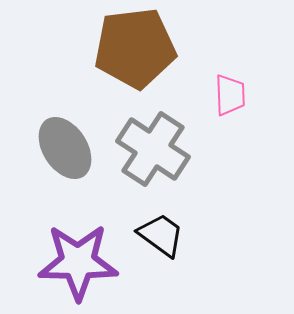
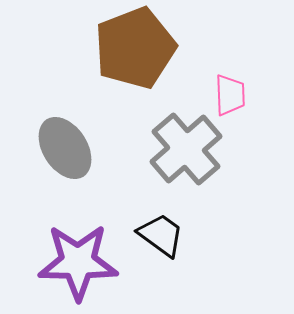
brown pentagon: rotated 14 degrees counterclockwise
gray cross: moved 33 px right; rotated 16 degrees clockwise
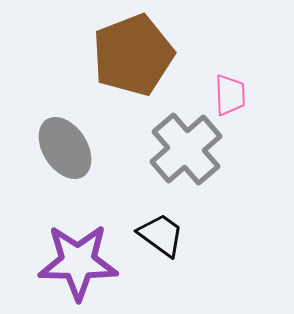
brown pentagon: moved 2 px left, 7 px down
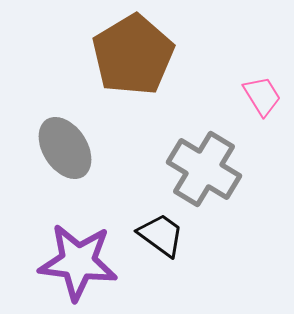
brown pentagon: rotated 10 degrees counterclockwise
pink trapezoid: moved 32 px right, 1 px down; rotated 30 degrees counterclockwise
gray cross: moved 18 px right, 20 px down; rotated 18 degrees counterclockwise
purple star: rotated 6 degrees clockwise
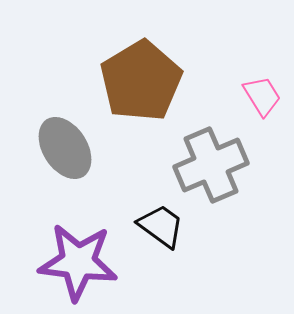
brown pentagon: moved 8 px right, 26 px down
gray cross: moved 7 px right, 4 px up; rotated 36 degrees clockwise
black trapezoid: moved 9 px up
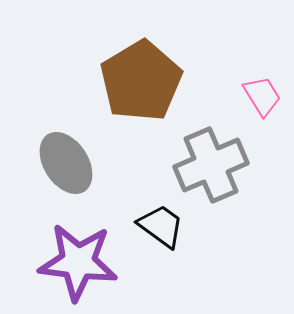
gray ellipse: moved 1 px right, 15 px down
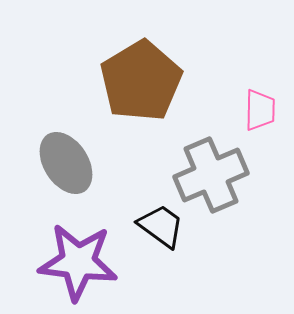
pink trapezoid: moved 2 px left, 14 px down; rotated 33 degrees clockwise
gray cross: moved 10 px down
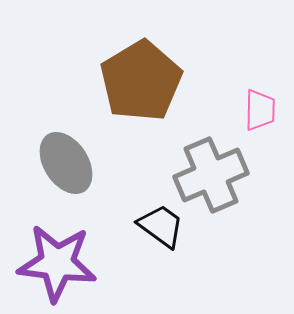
purple star: moved 21 px left, 1 px down
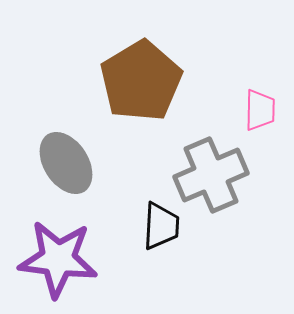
black trapezoid: rotated 57 degrees clockwise
purple star: moved 1 px right, 4 px up
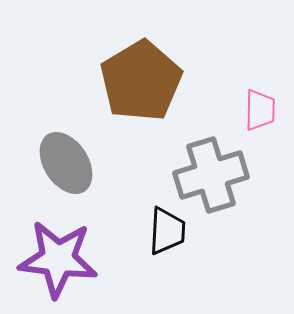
gray cross: rotated 6 degrees clockwise
black trapezoid: moved 6 px right, 5 px down
